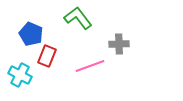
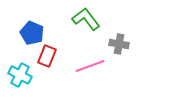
green L-shape: moved 8 px right, 1 px down
blue pentagon: moved 1 px right, 1 px up
gray cross: rotated 12 degrees clockwise
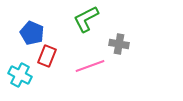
green L-shape: rotated 80 degrees counterclockwise
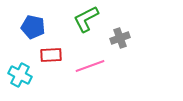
blue pentagon: moved 1 px right, 6 px up; rotated 10 degrees counterclockwise
gray cross: moved 1 px right, 6 px up; rotated 30 degrees counterclockwise
red rectangle: moved 4 px right, 1 px up; rotated 65 degrees clockwise
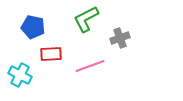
red rectangle: moved 1 px up
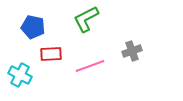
gray cross: moved 12 px right, 13 px down
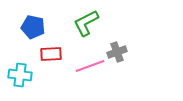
green L-shape: moved 4 px down
gray cross: moved 15 px left, 1 px down
cyan cross: rotated 20 degrees counterclockwise
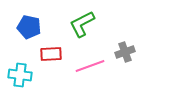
green L-shape: moved 4 px left, 1 px down
blue pentagon: moved 4 px left
gray cross: moved 8 px right
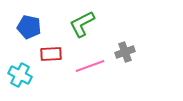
cyan cross: rotated 20 degrees clockwise
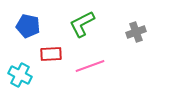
blue pentagon: moved 1 px left, 1 px up
gray cross: moved 11 px right, 20 px up
